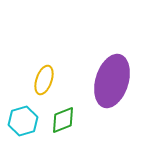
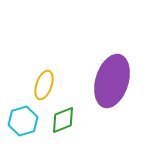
yellow ellipse: moved 5 px down
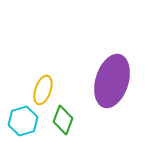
yellow ellipse: moved 1 px left, 5 px down
green diamond: rotated 48 degrees counterclockwise
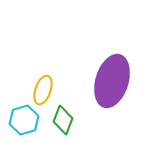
cyan hexagon: moved 1 px right, 1 px up
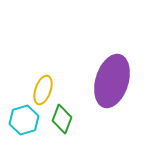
green diamond: moved 1 px left, 1 px up
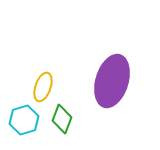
yellow ellipse: moved 3 px up
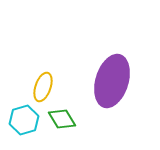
green diamond: rotated 52 degrees counterclockwise
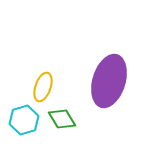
purple ellipse: moved 3 px left
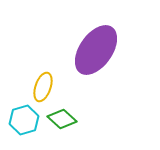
purple ellipse: moved 13 px left, 31 px up; rotated 18 degrees clockwise
green diamond: rotated 16 degrees counterclockwise
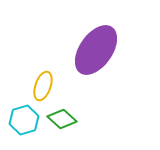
yellow ellipse: moved 1 px up
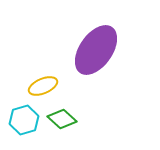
yellow ellipse: rotated 48 degrees clockwise
